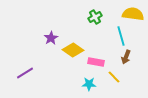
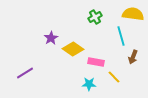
yellow diamond: moved 1 px up
brown arrow: moved 7 px right
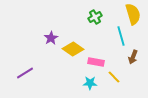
yellow semicircle: rotated 65 degrees clockwise
cyan star: moved 1 px right, 1 px up
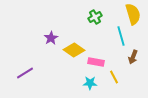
yellow diamond: moved 1 px right, 1 px down
yellow line: rotated 16 degrees clockwise
